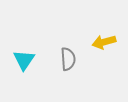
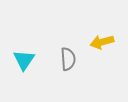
yellow arrow: moved 2 px left
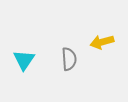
gray semicircle: moved 1 px right
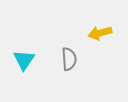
yellow arrow: moved 2 px left, 9 px up
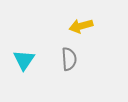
yellow arrow: moved 19 px left, 7 px up
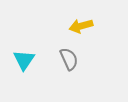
gray semicircle: rotated 20 degrees counterclockwise
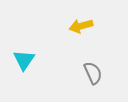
gray semicircle: moved 24 px right, 14 px down
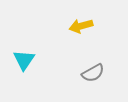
gray semicircle: rotated 85 degrees clockwise
